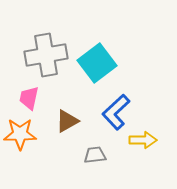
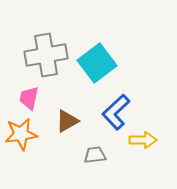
orange star: moved 1 px right; rotated 8 degrees counterclockwise
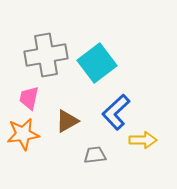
orange star: moved 2 px right
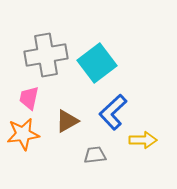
blue L-shape: moved 3 px left
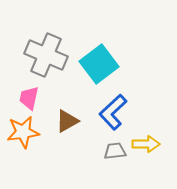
gray cross: rotated 33 degrees clockwise
cyan square: moved 2 px right, 1 px down
orange star: moved 2 px up
yellow arrow: moved 3 px right, 4 px down
gray trapezoid: moved 20 px right, 4 px up
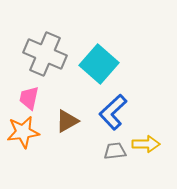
gray cross: moved 1 px left, 1 px up
cyan square: rotated 12 degrees counterclockwise
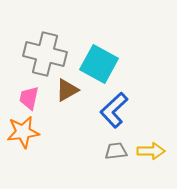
gray cross: rotated 9 degrees counterclockwise
cyan square: rotated 12 degrees counterclockwise
blue L-shape: moved 1 px right, 2 px up
brown triangle: moved 31 px up
yellow arrow: moved 5 px right, 7 px down
gray trapezoid: moved 1 px right
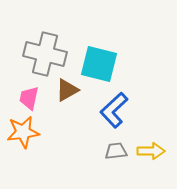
cyan square: rotated 15 degrees counterclockwise
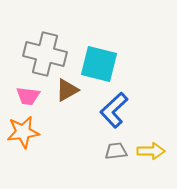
pink trapezoid: moved 1 px left, 2 px up; rotated 95 degrees counterclockwise
